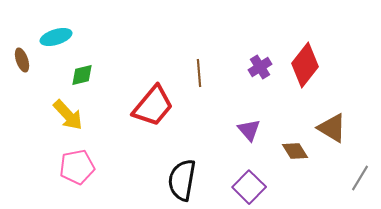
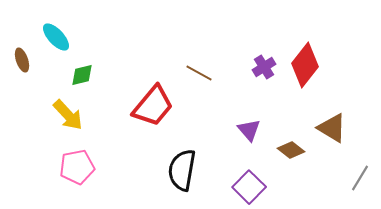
cyan ellipse: rotated 64 degrees clockwise
purple cross: moved 4 px right
brown line: rotated 56 degrees counterclockwise
brown diamond: moved 4 px left, 1 px up; rotated 20 degrees counterclockwise
black semicircle: moved 10 px up
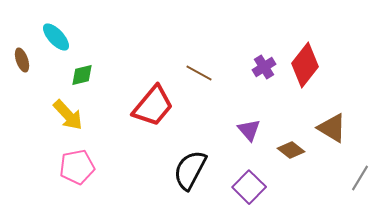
black semicircle: moved 8 px right; rotated 18 degrees clockwise
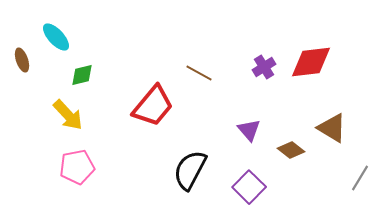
red diamond: moved 6 px right, 3 px up; rotated 45 degrees clockwise
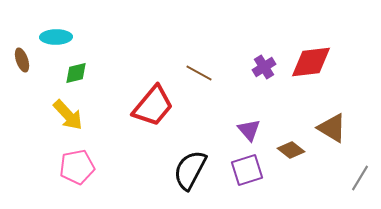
cyan ellipse: rotated 48 degrees counterclockwise
green diamond: moved 6 px left, 2 px up
purple square: moved 2 px left, 17 px up; rotated 28 degrees clockwise
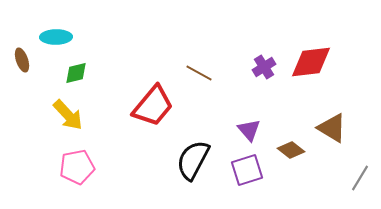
black semicircle: moved 3 px right, 10 px up
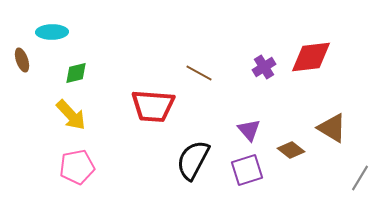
cyan ellipse: moved 4 px left, 5 px up
red diamond: moved 5 px up
red trapezoid: rotated 54 degrees clockwise
yellow arrow: moved 3 px right
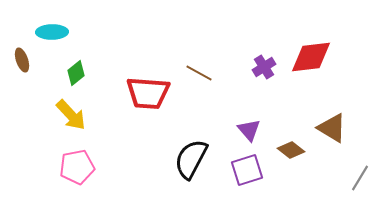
green diamond: rotated 25 degrees counterclockwise
red trapezoid: moved 5 px left, 13 px up
black semicircle: moved 2 px left, 1 px up
